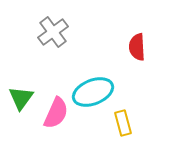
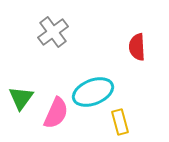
yellow rectangle: moved 3 px left, 1 px up
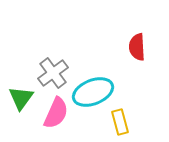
gray cross: moved 41 px down
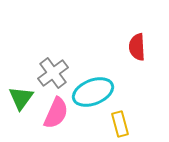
yellow rectangle: moved 2 px down
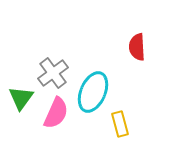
cyan ellipse: rotated 45 degrees counterclockwise
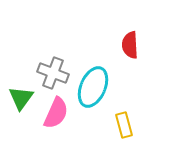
red semicircle: moved 7 px left, 2 px up
gray cross: rotated 32 degrees counterclockwise
cyan ellipse: moved 5 px up
yellow rectangle: moved 4 px right, 1 px down
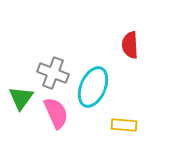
pink semicircle: rotated 48 degrees counterclockwise
yellow rectangle: rotated 70 degrees counterclockwise
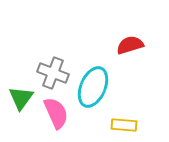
red semicircle: rotated 76 degrees clockwise
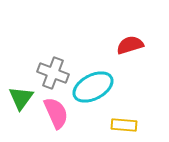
cyan ellipse: rotated 39 degrees clockwise
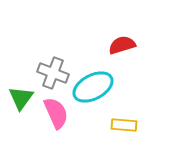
red semicircle: moved 8 px left
